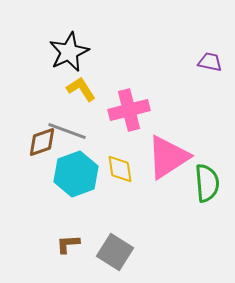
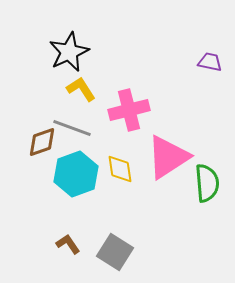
gray line: moved 5 px right, 3 px up
brown L-shape: rotated 60 degrees clockwise
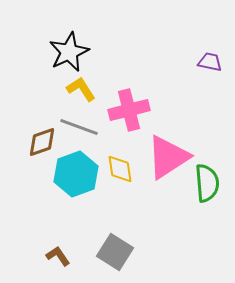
gray line: moved 7 px right, 1 px up
brown L-shape: moved 10 px left, 12 px down
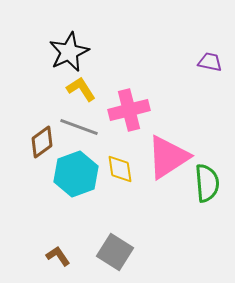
brown diamond: rotated 16 degrees counterclockwise
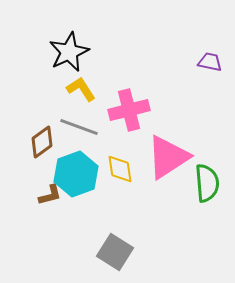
brown L-shape: moved 8 px left, 61 px up; rotated 110 degrees clockwise
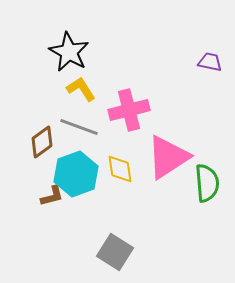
black star: rotated 18 degrees counterclockwise
brown L-shape: moved 2 px right, 1 px down
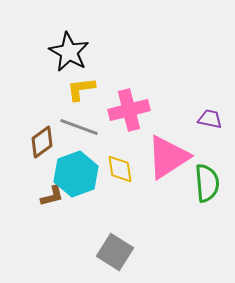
purple trapezoid: moved 57 px down
yellow L-shape: rotated 64 degrees counterclockwise
